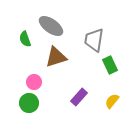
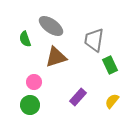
purple rectangle: moved 1 px left
green circle: moved 1 px right, 2 px down
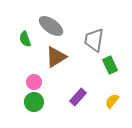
brown triangle: rotated 15 degrees counterclockwise
green circle: moved 4 px right, 3 px up
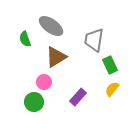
pink circle: moved 10 px right
yellow semicircle: moved 12 px up
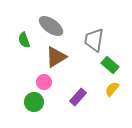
green semicircle: moved 1 px left, 1 px down
green rectangle: rotated 24 degrees counterclockwise
